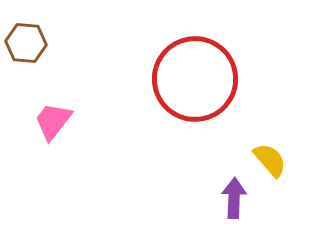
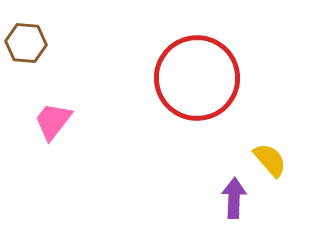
red circle: moved 2 px right, 1 px up
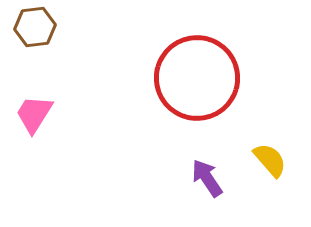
brown hexagon: moved 9 px right, 16 px up; rotated 12 degrees counterclockwise
pink trapezoid: moved 19 px left, 7 px up; rotated 6 degrees counterclockwise
purple arrow: moved 27 px left, 20 px up; rotated 36 degrees counterclockwise
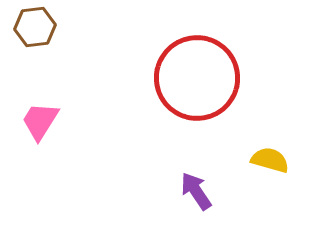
pink trapezoid: moved 6 px right, 7 px down
yellow semicircle: rotated 33 degrees counterclockwise
purple arrow: moved 11 px left, 13 px down
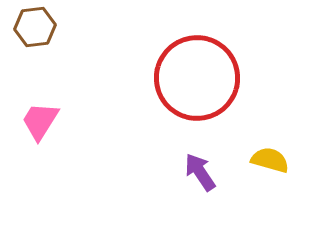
purple arrow: moved 4 px right, 19 px up
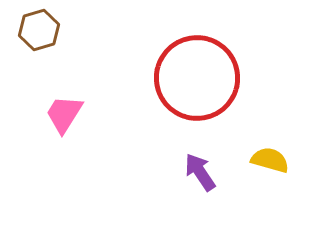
brown hexagon: moved 4 px right, 3 px down; rotated 9 degrees counterclockwise
pink trapezoid: moved 24 px right, 7 px up
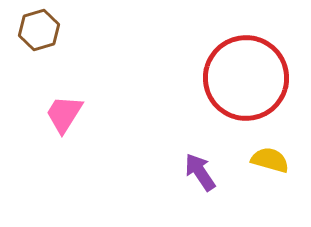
red circle: moved 49 px right
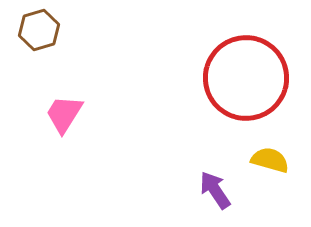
purple arrow: moved 15 px right, 18 px down
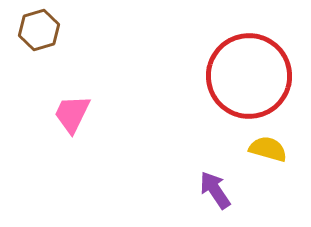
red circle: moved 3 px right, 2 px up
pink trapezoid: moved 8 px right; rotated 6 degrees counterclockwise
yellow semicircle: moved 2 px left, 11 px up
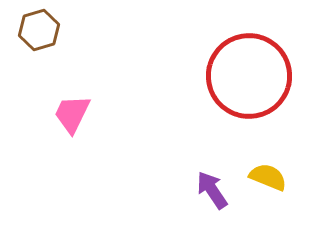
yellow semicircle: moved 28 px down; rotated 6 degrees clockwise
purple arrow: moved 3 px left
